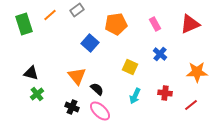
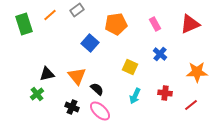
black triangle: moved 16 px right, 1 px down; rotated 28 degrees counterclockwise
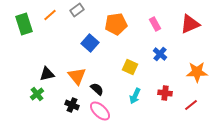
black cross: moved 2 px up
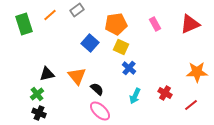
blue cross: moved 31 px left, 14 px down
yellow square: moved 9 px left, 20 px up
red cross: rotated 24 degrees clockwise
black cross: moved 33 px left, 8 px down
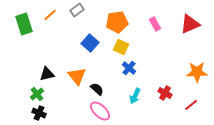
orange pentagon: moved 1 px right, 2 px up
